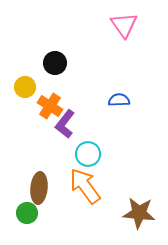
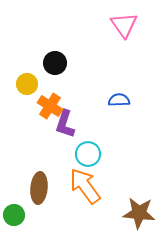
yellow circle: moved 2 px right, 3 px up
purple L-shape: rotated 20 degrees counterclockwise
green circle: moved 13 px left, 2 px down
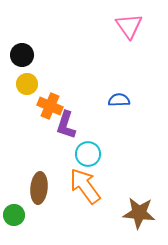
pink triangle: moved 5 px right, 1 px down
black circle: moved 33 px left, 8 px up
orange cross: rotated 10 degrees counterclockwise
purple L-shape: moved 1 px right, 1 px down
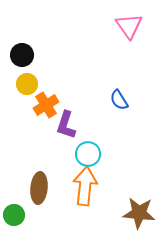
blue semicircle: rotated 120 degrees counterclockwise
orange cross: moved 4 px left, 1 px up; rotated 35 degrees clockwise
orange arrow: rotated 42 degrees clockwise
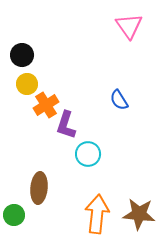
orange arrow: moved 12 px right, 28 px down
brown star: moved 1 px down
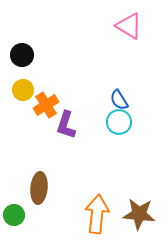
pink triangle: rotated 24 degrees counterclockwise
yellow circle: moved 4 px left, 6 px down
cyan circle: moved 31 px right, 32 px up
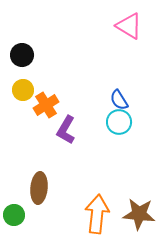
purple L-shape: moved 5 px down; rotated 12 degrees clockwise
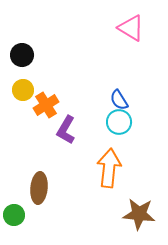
pink triangle: moved 2 px right, 2 px down
orange arrow: moved 12 px right, 46 px up
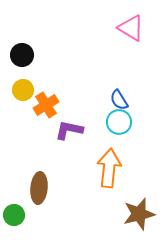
purple L-shape: moved 3 px right; rotated 72 degrees clockwise
brown star: rotated 20 degrees counterclockwise
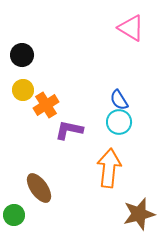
brown ellipse: rotated 40 degrees counterclockwise
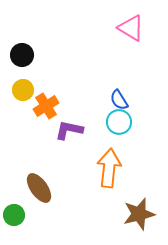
orange cross: moved 1 px down
